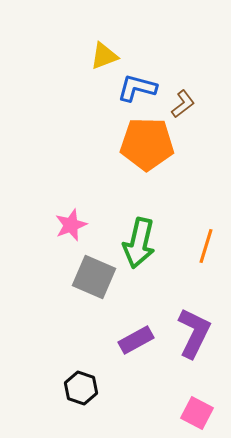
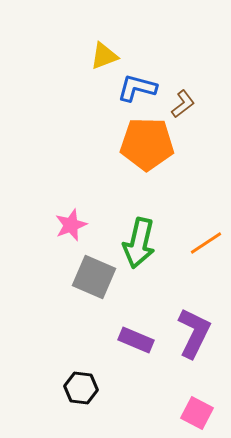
orange line: moved 3 px up; rotated 40 degrees clockwise
purple rectangle: rotated 52 degrees clockwise
black hexagon: rotated 12 degrees counterclockwise
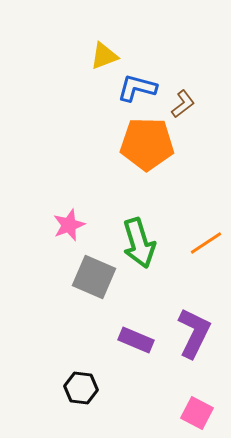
pink star: moved 2 px left
green arrow: rotated 30 degrees counterclockwise
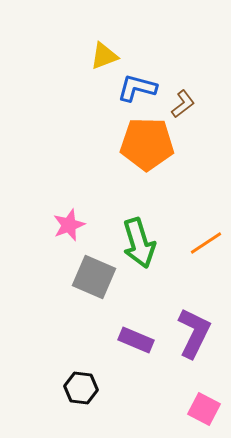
pink square: moved 7 px right, 4 px up
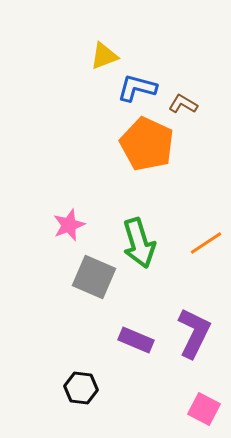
brown L-shape: rotated 112 degrees counterclockwise
orange pentagon: rotated 24 degrees clockwise
